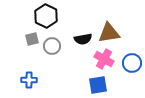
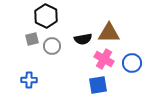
brown triangle: rotated 10 degrees clockwise
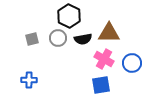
black hexagon: moved 23 px right
gray circle: moved 6 px right, 8 px up
blue square: moved 3 px right
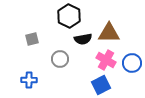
gray circle: moved 2 px right, 21 px down
pink cross: moved 2 px right, 1 px down
blue square: rotated 18 degrees counterclockwise
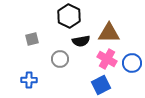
black semicircle: moved 2 px left, 2 px down
pink cross: moved 1 px right, 1 px up
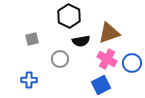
brown triangle: rotated 20 degrees counterclockwise
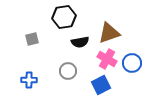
black hexagon: moved 5 px left, 1 px down; rotated 25 degrees clockwise
black semicircle: moved 1 px left, 1 px down
gray circle: moved 8 px right, 12 px down
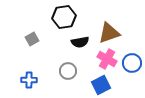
gray square: rotated 16 degrees counterclockwise
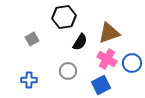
black semicircle: rotated 48 degrees counterclockwise
